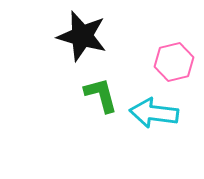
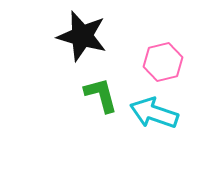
pink hexagon: moved 11 px left
cyan arrow: rotated 12 degrees clockwise
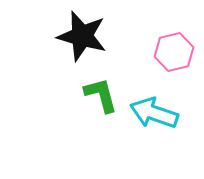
pink hexagon: moved 11 px right, 10 px up
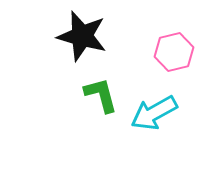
cyan arrow: rotated 48 degrees counterclockwise
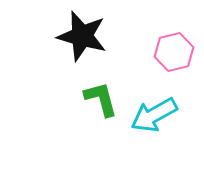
green L-shape: moved 4 px down
cyan arrow: moved 2 px down
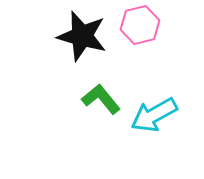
pink hexagon: moved 34 px left, 27 px up
green L-shape: rotated 24 degrees counterclockwise
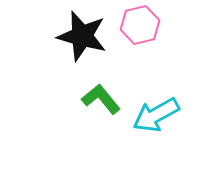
cyan arrow: moved 2 px right
